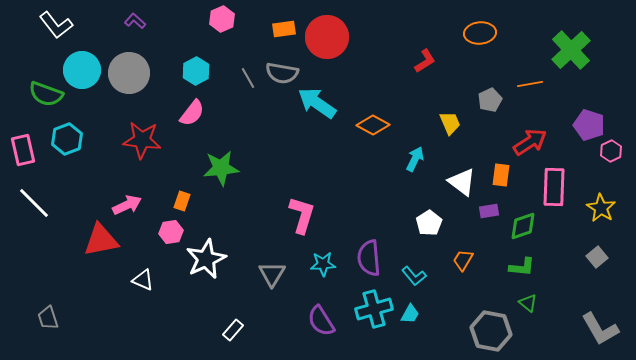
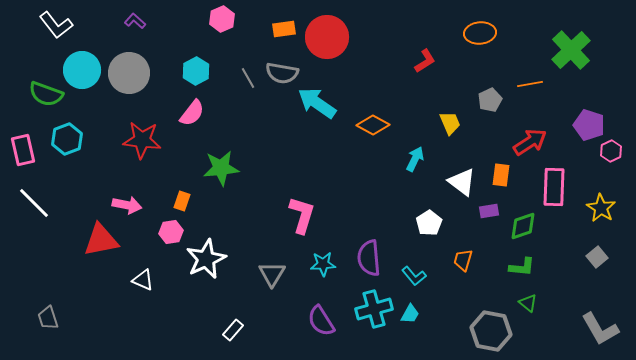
pink arrow at (127, 205): rotated 36 degrees clockwise
orange trapezoid at (463, 260): rotated 15 degrees counterclockwise
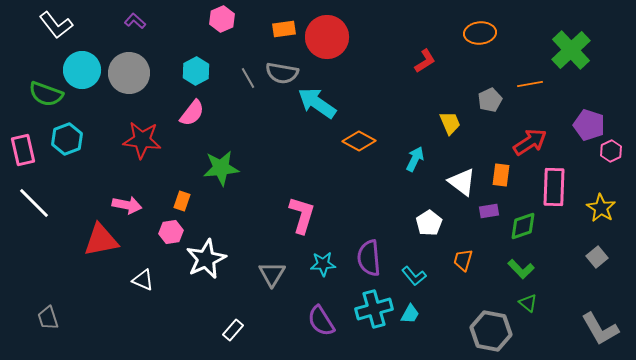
orange diamond at (373, 125): moved 14 px left, 16 px down
green L-shape at (522, 267): moved 1 px left, 2 px down; rotated 40 degrees clockwise
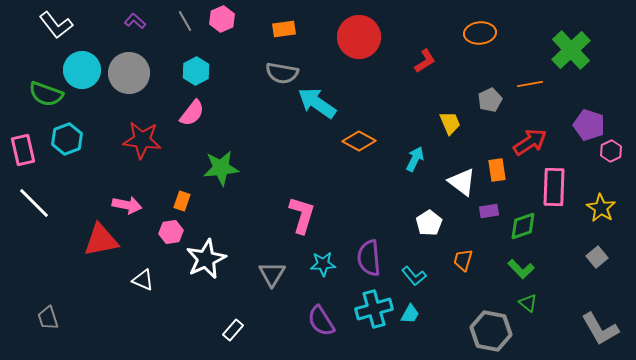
red circle at (327, 37): moved 32 px right
gray line at (248, 78): moved 63 px left, 57 px up
orange rectangle at (501, 175): moved 4 px left, 5 px up; rotated 15 degrees counterclockwise
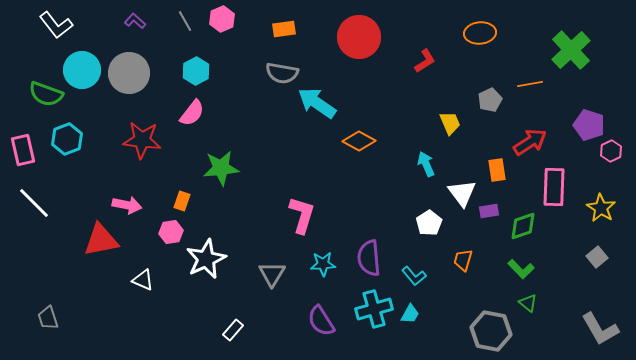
cyan arrow at (415, 159): moved 11 px right, 5 px down; rotated 50 degrees counterclockwise
white triangle at (462, 182): moved 11 px down; rotated 16 degrees clockwise
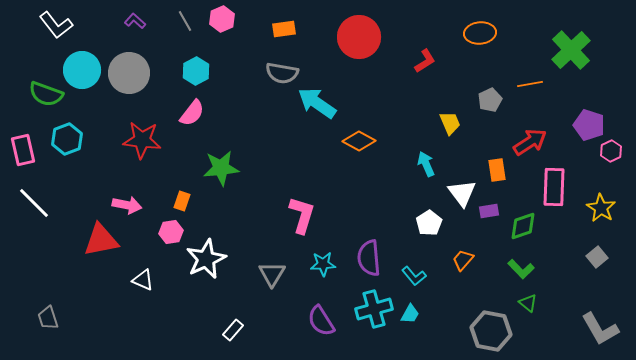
orange trapezoid at (463, 260): rotated 25 degrees clockwise
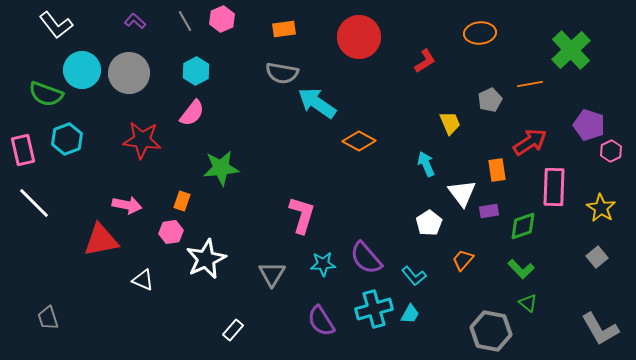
purple semicircle at (369, 258): moved 3 px left; rotated 36 degrees counterclockwise
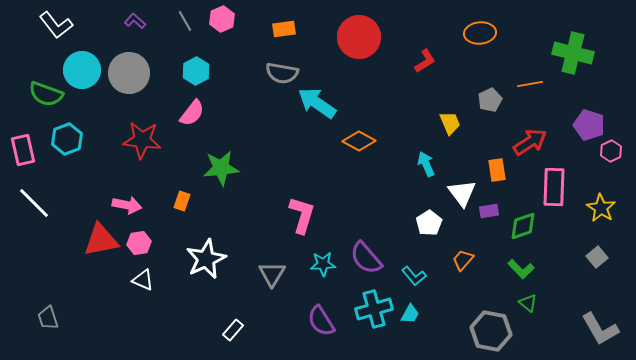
green cross at (571, 50): moved 2 px right, 3 px down; rotated 33 degrees counterclockwise
pink hexagon at (171, 232): moved 32 px left, 11 px down
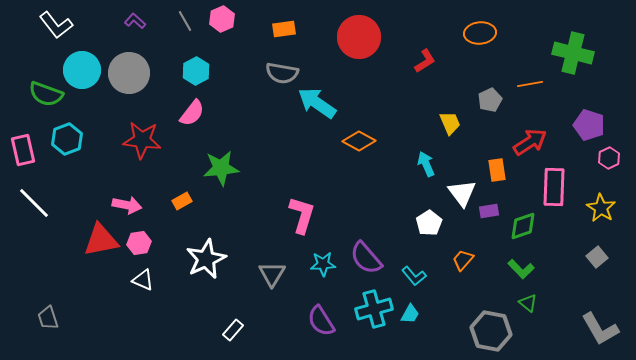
pink hexagon at (611, 151): moved 2 px left, 7 px down
orange rectangle at (182, 201): rotated 42 degrees clockwise
